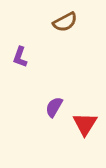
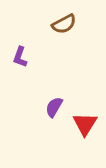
brown semicircle: moved 1 px left, 2 px down
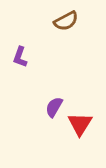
brown semicircle: moved 2 px right, 3 px up
red triangle: moved 5 px left
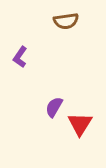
brown semicircle: rotated 20 degrees clockwise
purple L-shape: rotated 15 degrees clockwise
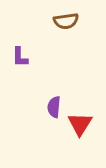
purple L-shape: rotated 35 degrees counterclockwise
purple semicircle: rotated 25 degrees counterclockwise
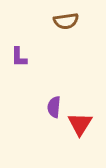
purple L-shape: moved 1 px left
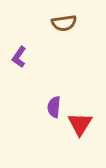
brown semicircle: moved 2 px left, 2 px down
purple L-shape: rotated 35 degrees clockwise
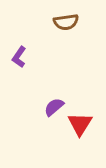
brown semicircle: moved 2 px right, 1 px up
purple semicircle: rotated 45 degrees clockwise
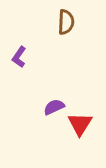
brown semicircle: rotated 80 degrees counterclockwise
purple semicircle: rotated 15 degrees clockwise
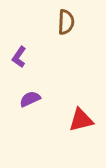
purple semicircle: moved 24 px left, 8 px up
red triangle: moved 1 px right, 4 px up; rotated 44 degrees clockwise
